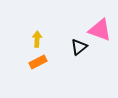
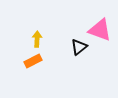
orange rectangle: moved 5 px left, 1 px up
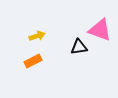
yellow arrow: moved 3 px up; rotated 70 degrees clockwise
black triangle: rotated 30 degrees clockwise
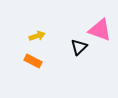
black triangle: rotated 36 degrees counterclockwise
orange rectangle: rotated 54 degrees clockwise
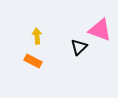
yellow arrow: rotated 77 degrees counterclockwise
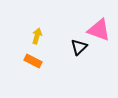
pink triangle: moved 1 px left
yellow arrow: rotated 21 degrees clockwise
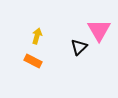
pink triangle: rotated 40 degrees clockwise
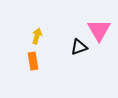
black triangle: rotated 24 degrees clockwise
orange rectangle: rotated 54 degrees clockwise
